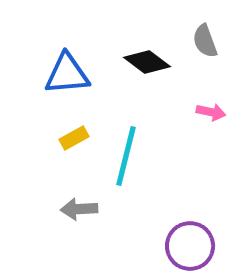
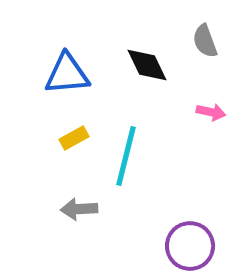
black diamond: moved 3 px down; rotated 27 degrees clockwise
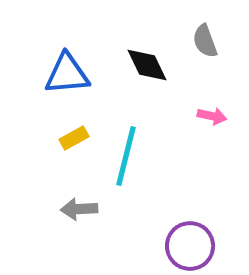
pink arrow: moved 1 px right, 4 px down
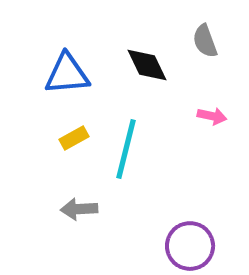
cyan line: moved 7 px up
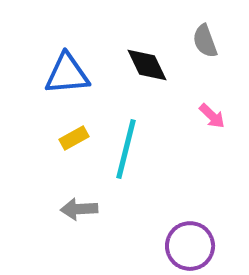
pink arrow: rotated 32 degrees clockwise
